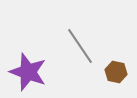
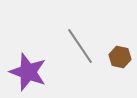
brown hexagon: moved 4 px right, 15 px up
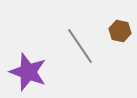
brown hexagon: moved 26 px up
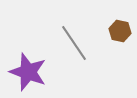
gray line: moved 6 px left, 3 px up
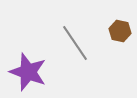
gray line: moved 1 px right
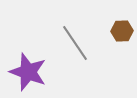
brown hexagon: moved 2 px right; rotated 15 degrees counterclockwise
